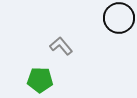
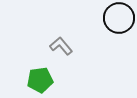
green pentagon: rotated 10 degrees counterclockwise
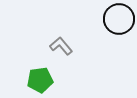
black circle: moved 1 px down
